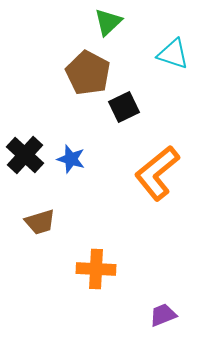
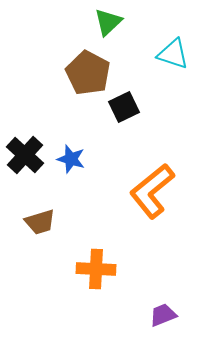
orange L-shape: moved 5 px left, 18 px down
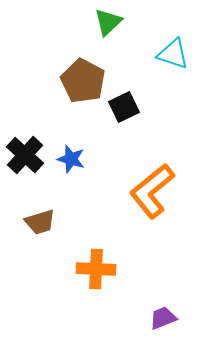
brown pentagon: moved 5 px left, 8 px down
purple trapezoid: moved 3 px down
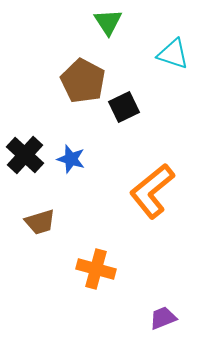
green triangle: rotated 20 degrees counterclockwise
orange cross: rotated 12 degrees clockwise
